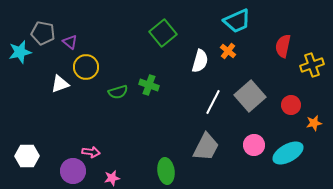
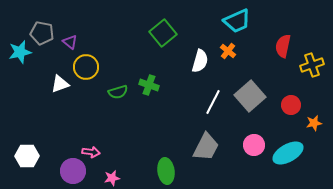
gray pentagon: moved 1 px left
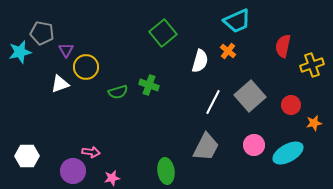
purple triangle: moved 4 px left, 8 px down; rotated 21 degrees clockwise
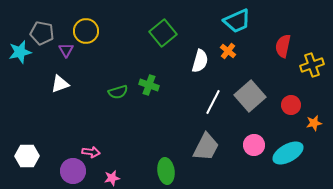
yellow circle: moved 36 px up
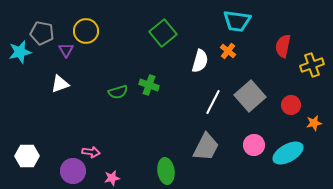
cyan trapezoid: rotated 32 degrees clockwise
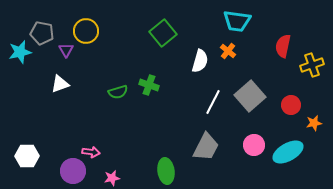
cyan ellipse: moved 1 px up
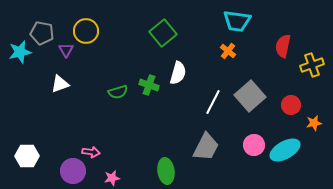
white semicircle: moved 22 px left, 12 px down
cyan ellipse: moved 3 px left, 2 px up
